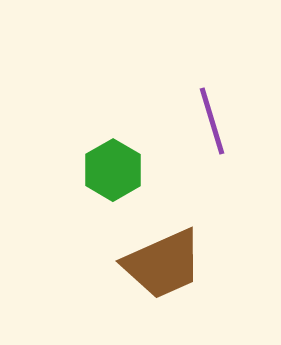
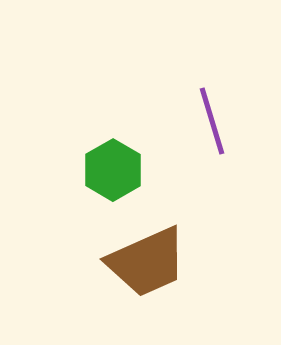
brown trapezoid: moved 16 px left, 2 px up
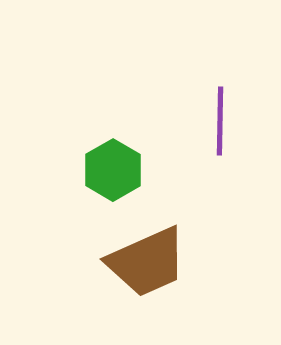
purple line: moved 8 px right; rotated 18 degrees clockwise
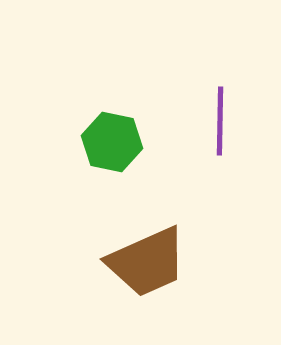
green hexagon: moved 1 px left, 28 px up; rotated 18 degrees counterclockwise
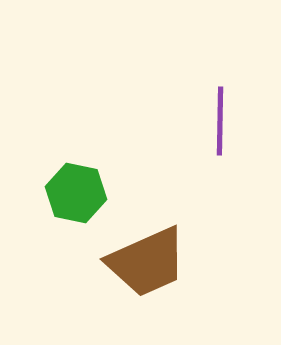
green hexagon: moved 36 px left, 51 px down
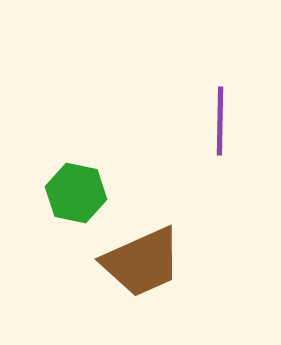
brown trapezoid: moved 5 px left
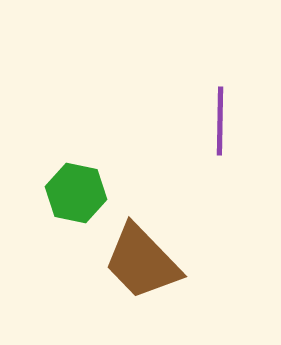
brown trapezoid: rotated 70 degrees clockwise
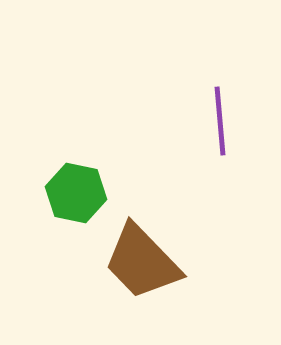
purple line: rotated 6 degrees counterclockwise
